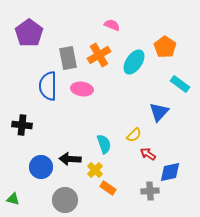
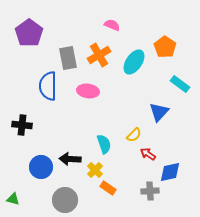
pink ellipse: moved 6 px right, 2 px down
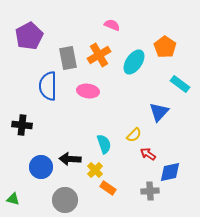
purple pentagon: moved 3 px down; rotated 8 degrees clockwise
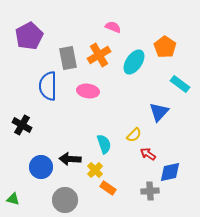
pink semicircle: moved 1 px right, 2 px down
black cross: rotated 24 degrees clockwise
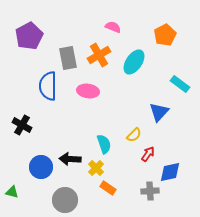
orange pentagon: moved 12 px up; rotated 10 degrees clockwise
red arrow: rotated 91 degrees clockwise
yellow cross: moved 1 px right, 2 px up
green triangle: moved 1 px left, 7 px up
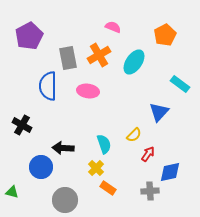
black arrow: moved 7 px left, 11 px up
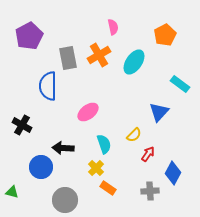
pink semicircle: rotated 56 degrees clockwise
pink ellipse: moved 21 px down; rotated 45 degrees counterclockwise
blue diamond: moved 3 px right, 1 px down; rotated 50 degrees counterclockwise
